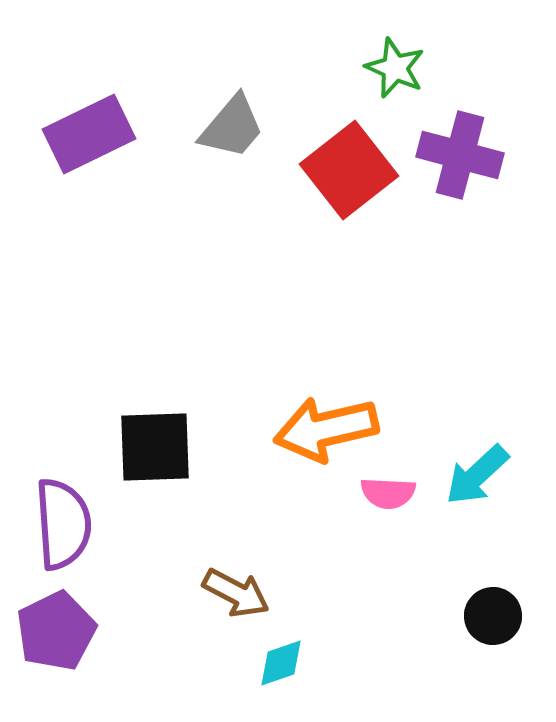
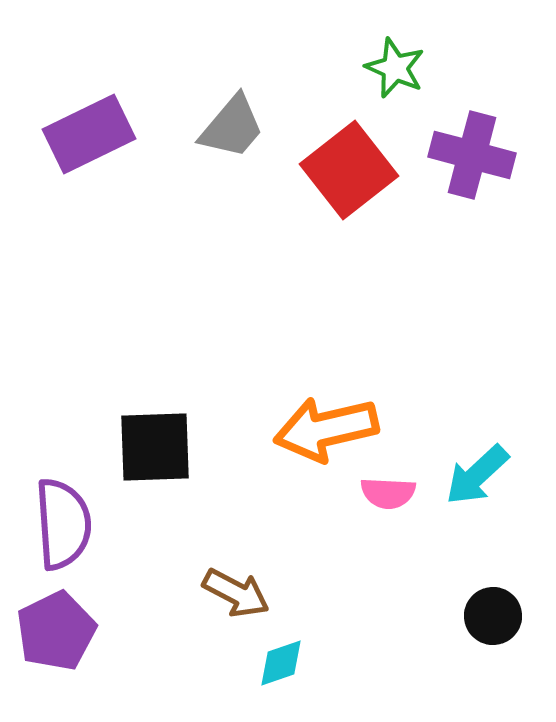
purple cross: moved 12 px right
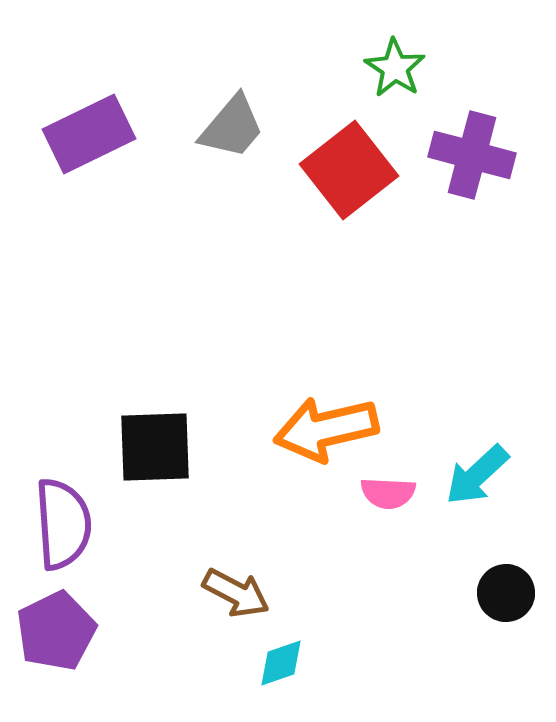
green star: rotated 10 degrees clockwise
black circle: moved 13 px right, 23 px up
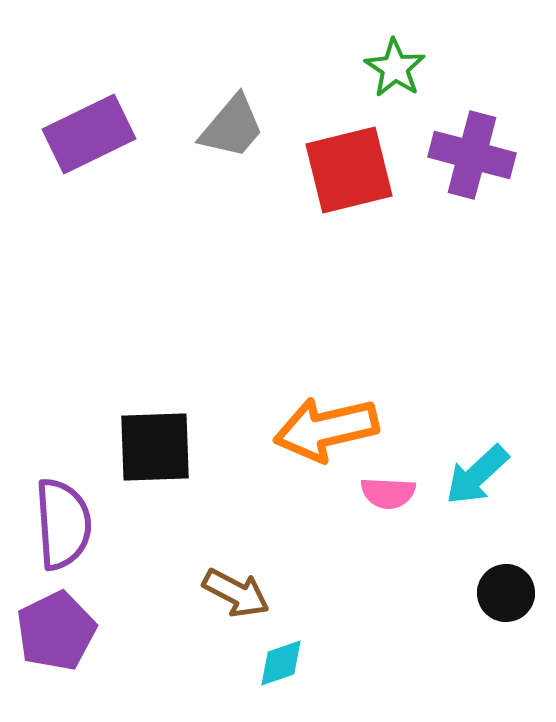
red square: rotated 24 degrees clockwise
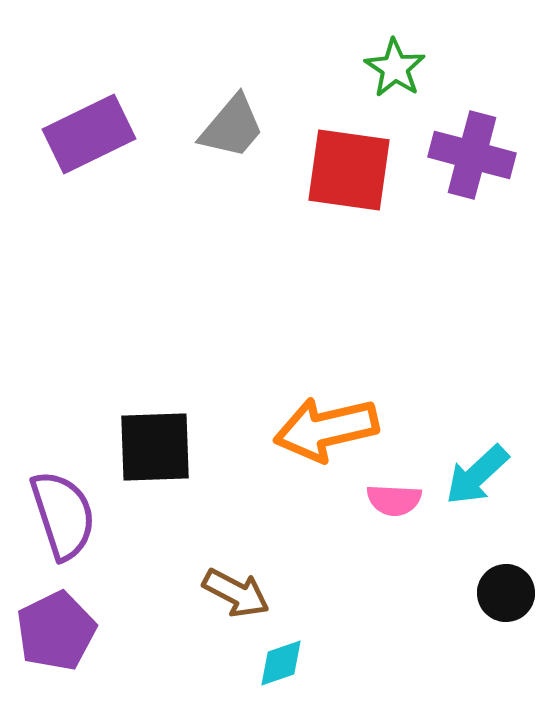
red square: rotated 22 degrees clockwise
pink semicircle: moved 6 px right, 7 px down
purple semicircle: moved 9 px up; rotated 14 degrees counterclockwise
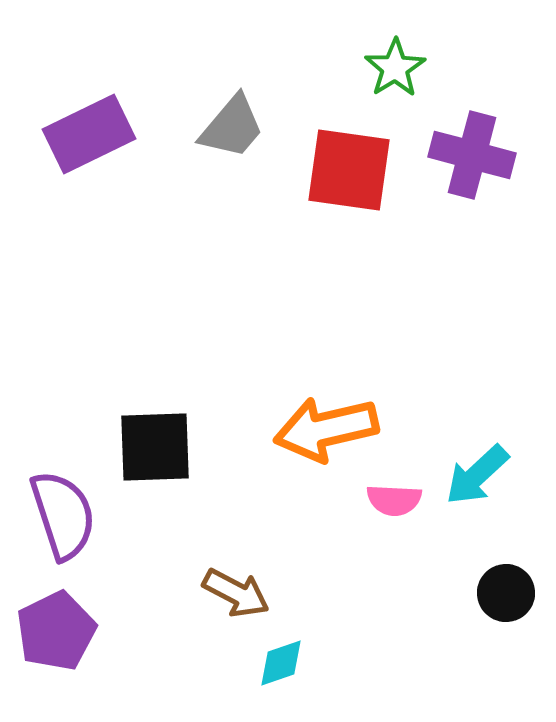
green star: rotated 6 degrees clockwise
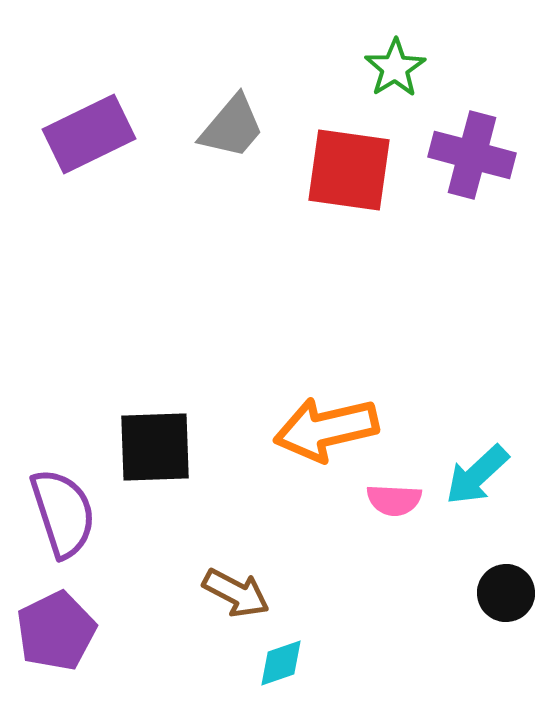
purple semicircle: moved 2 px up
